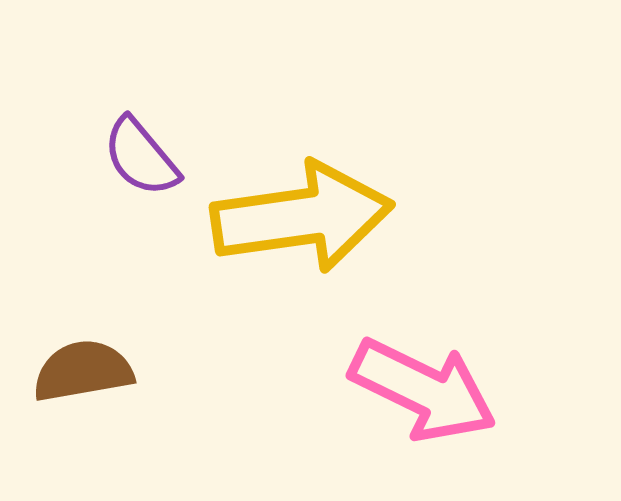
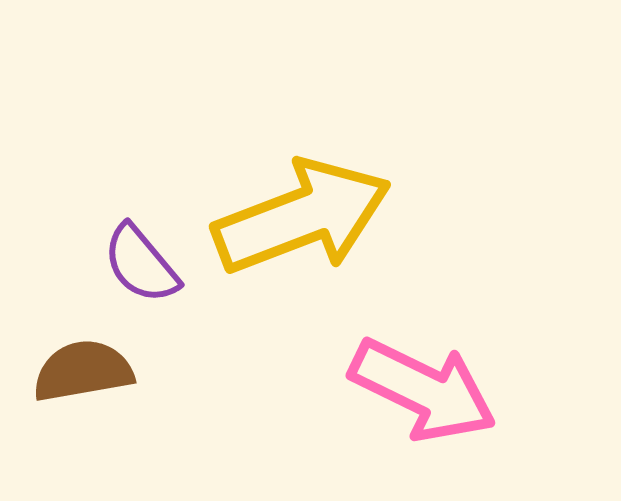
purple semicircle: moved 107 px down
yellow arrow: rotated 13 degrees counterclockwise
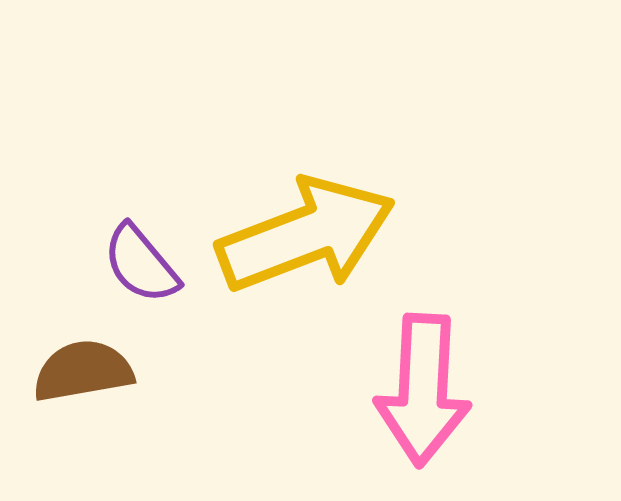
yellow arrow: moved 4 px right, 18 px down
pink arrow: rotated 67 degrees clockwise
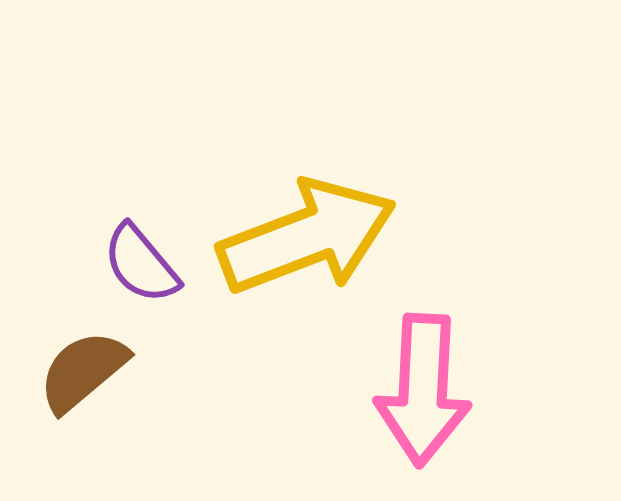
yellow arrow: moved 1 px right, 2 px down
brown semicircle: rotated 30 degrees counterclockwise
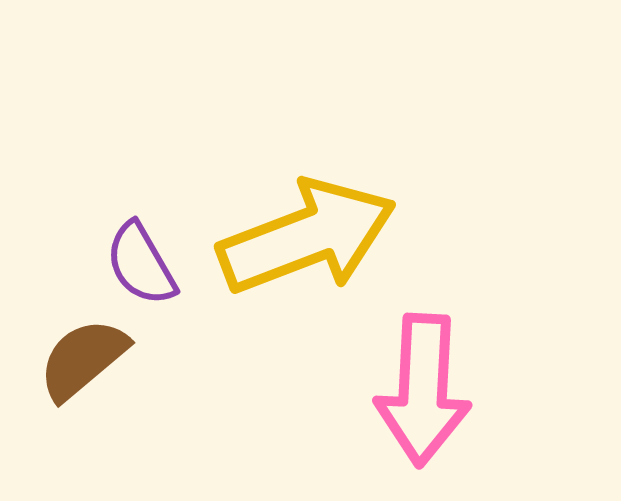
purple semicircle: rotated 10 degrees clockwise
brown semicircle: moved 12 px up
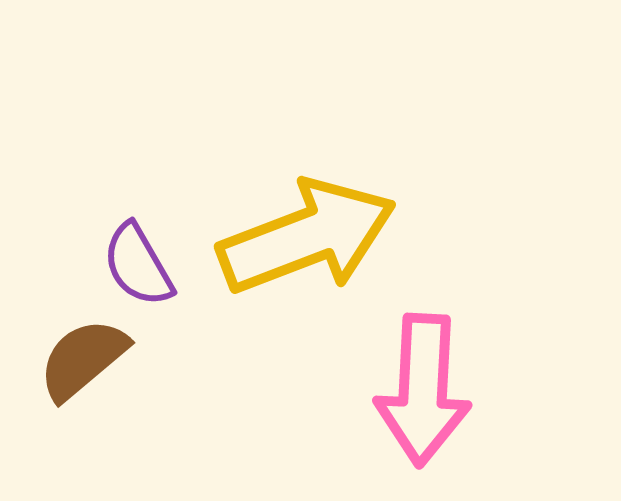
purple semicircle: moved 3 px left, 1 px down
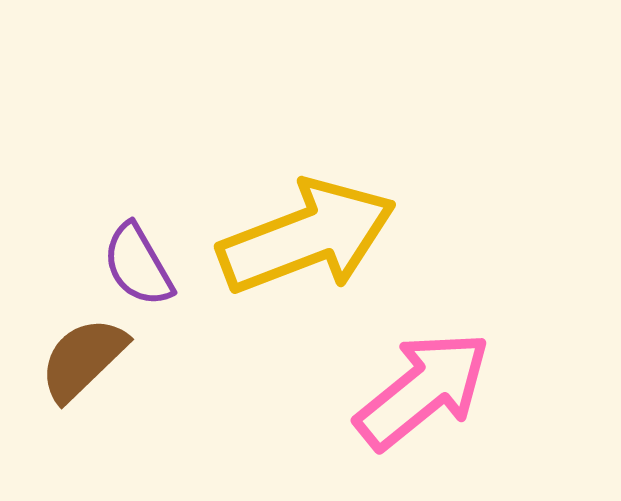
brown semicircle: rotated 4 degrees counterclockwise
pink arrow: rotated 132 degrees counterclockwise
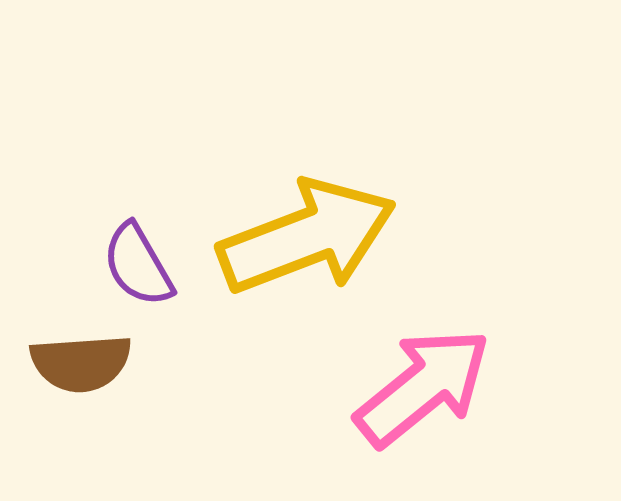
brown semicircle: moved 2 px left, 4 px down; rotated 140 degrees counterclockwise
pink arrow: moved 3 px up
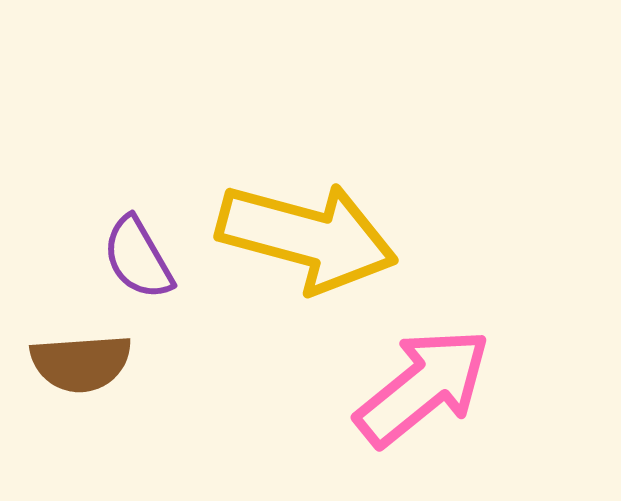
yellow arrow: rotated 36 degrees clockwise
purple semicircle: moved 7 px up
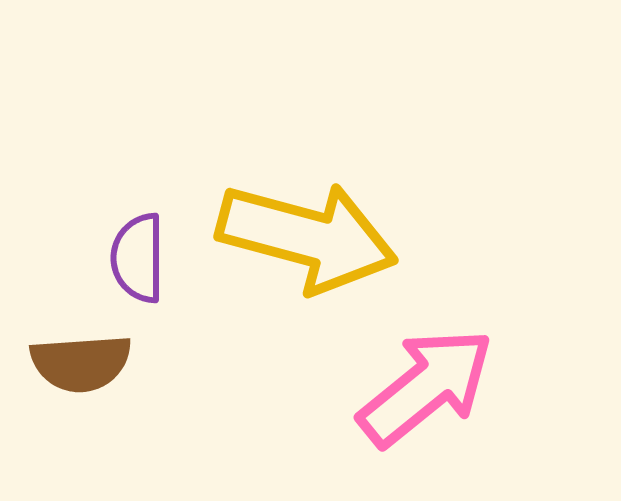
purple semicircle: rotated 30 degrees clockwise
pink arrow: moved 3 px right
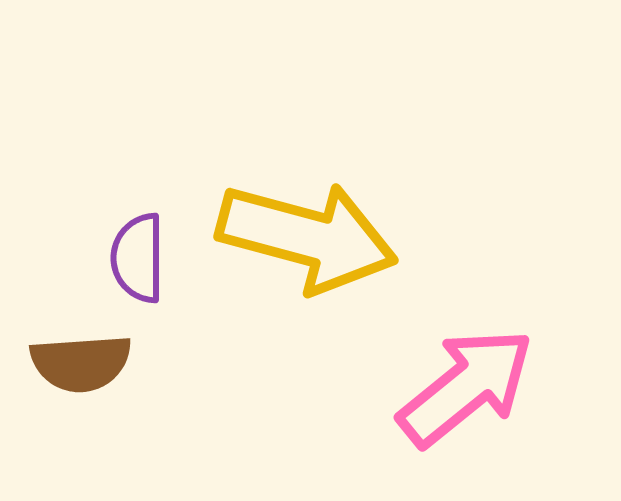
pink arrow: moved 40 px right
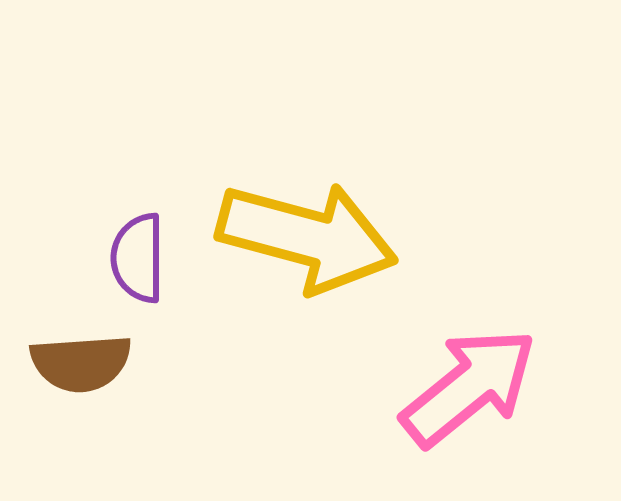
pink arrow: moved 3 px right
